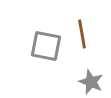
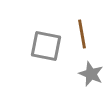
gray star: moved 8 px up
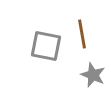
gray star: moved 2 px right, 1 px down
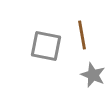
brown line: moved 1 px down
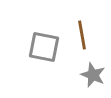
gray square: moved 2 px left, 1 px down
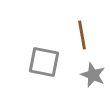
gray square: moved 15 px down
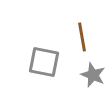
brown line: moved 2 px down
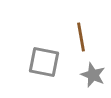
brown line: moved 1 px left
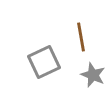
gray square: rotated 36 degrees counterclockwise
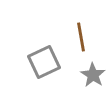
gray star: rotated 10 degrees clockwise
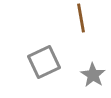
brown line: moved 19 px up
